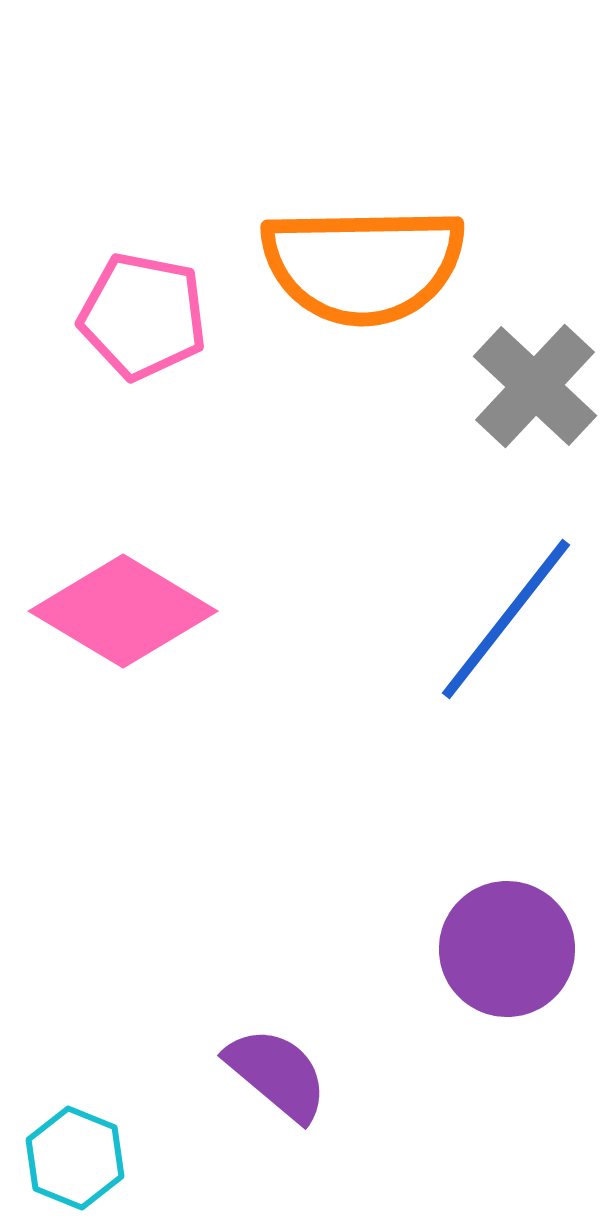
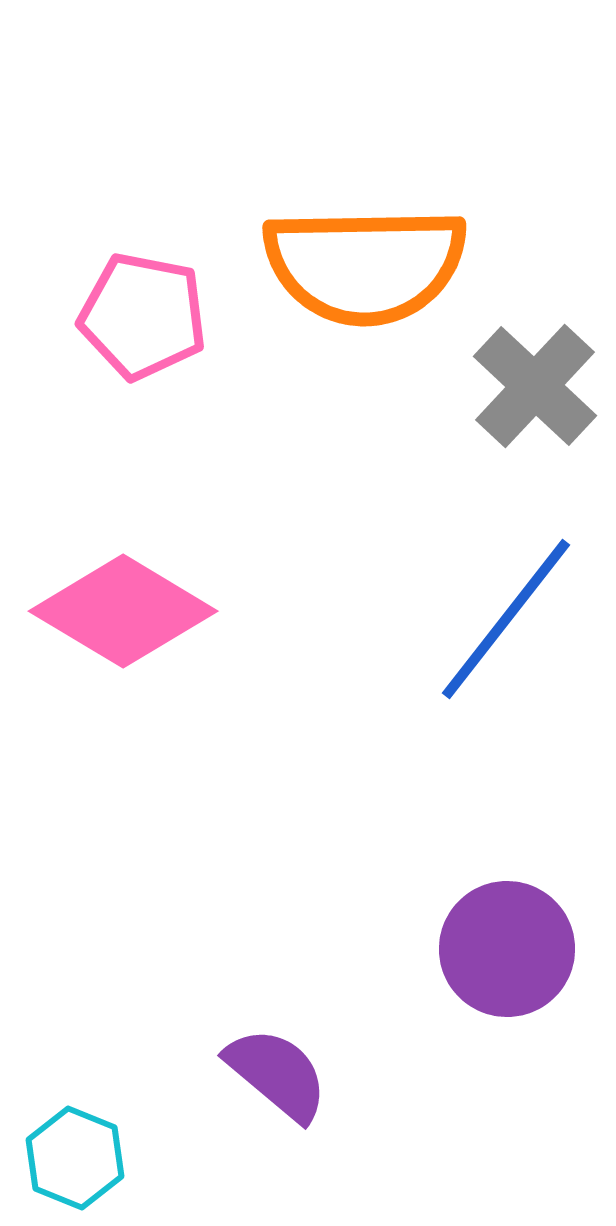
orange semicircle: moved 2 px right
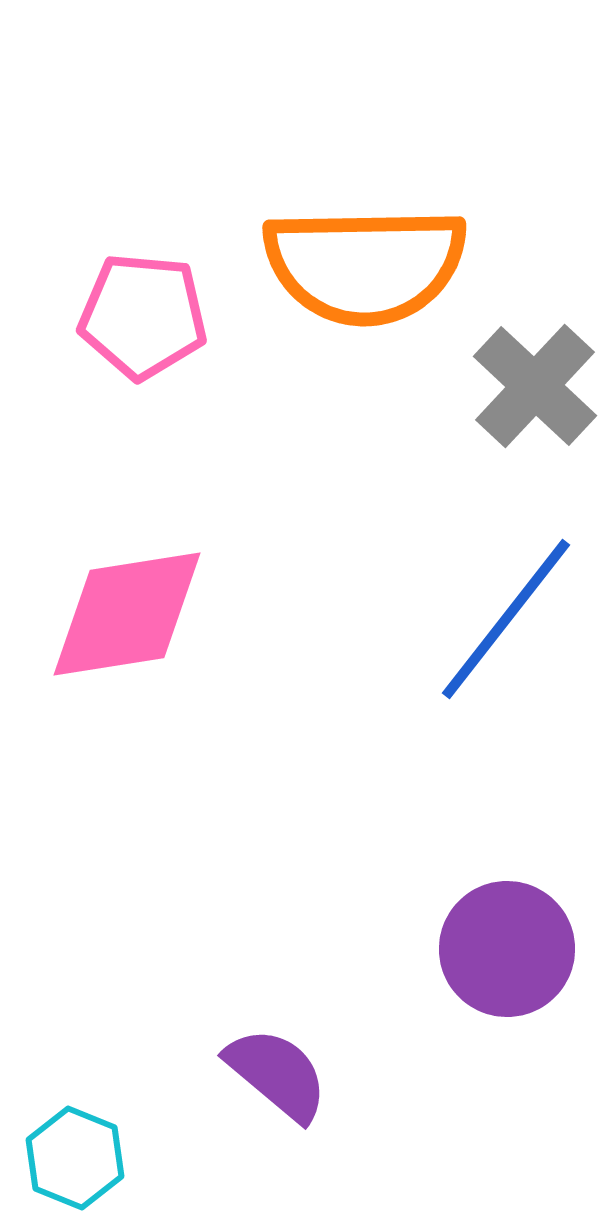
pink pentagon: rotated 6 degrees counterclockwise
pink diamond: moved 4 px right, 3 px down; rotated 40 degrees counterclockwise
